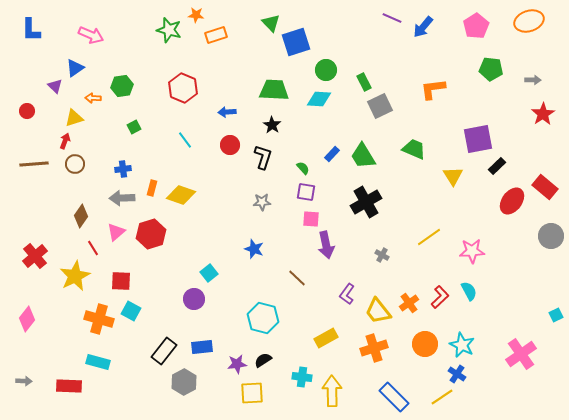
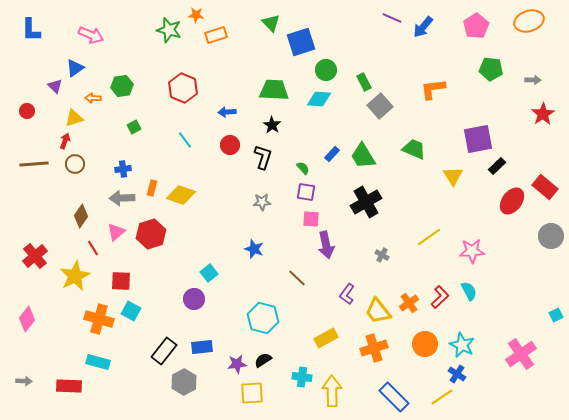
blue square at (296, 42): moved 5 px right
gray square at (380, 106): rotated 15 degrees counterclockwise
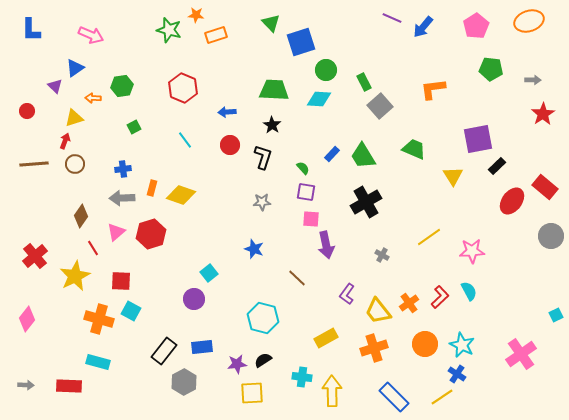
gray arrow at (24, 381): moved 2 px right, 4 px down
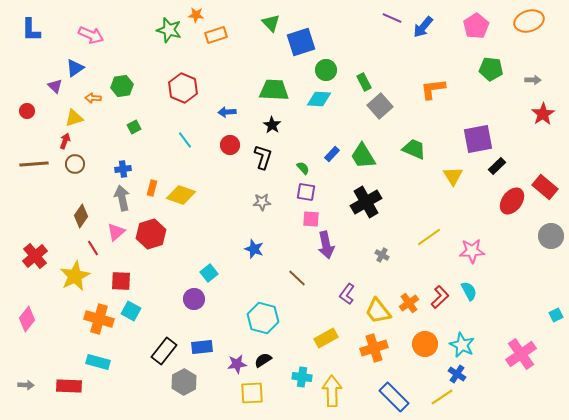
gray arrow at (122, 198): rotated 80 degrees clockwise
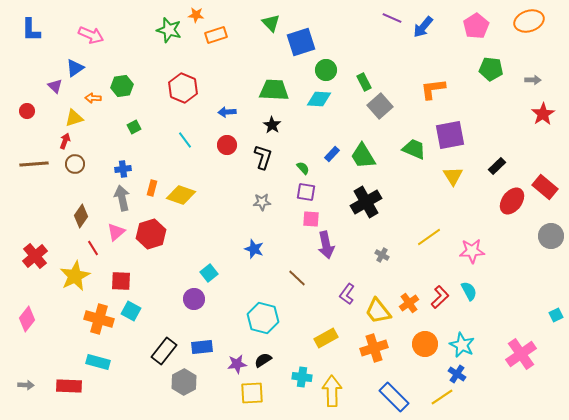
purple square at (478, 139): moved 28 px left, 4 px up
red circle at (230, 145): moved 3 px left
